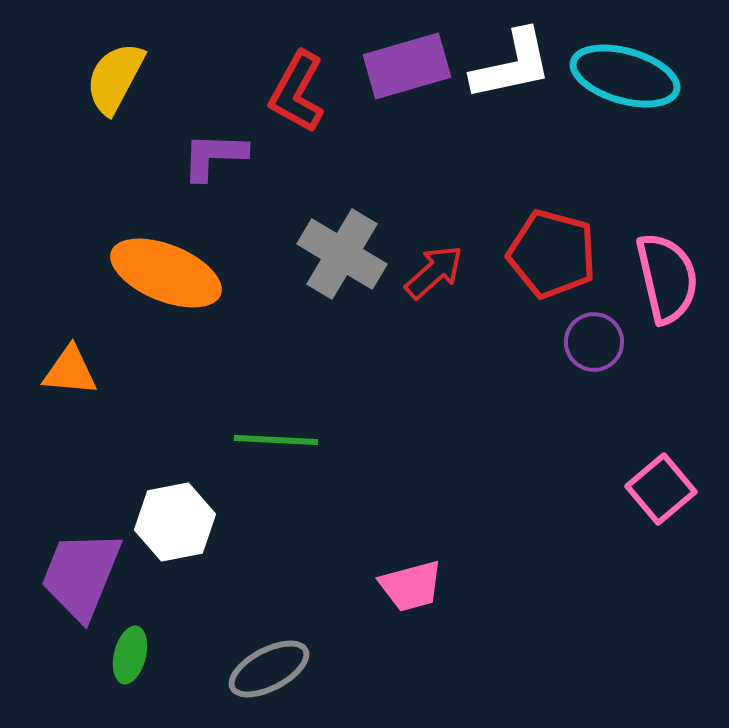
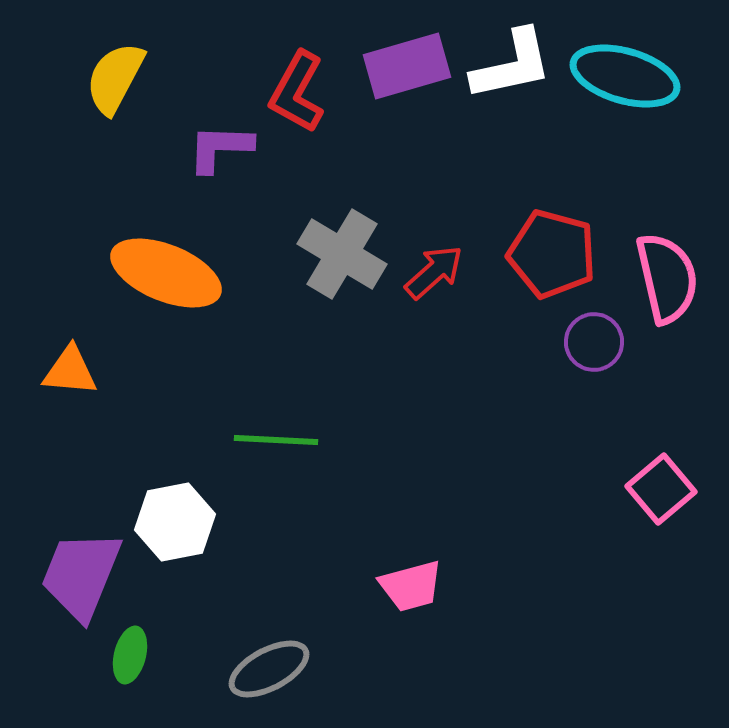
purple L-shape: moved 6 px right, 8 px up
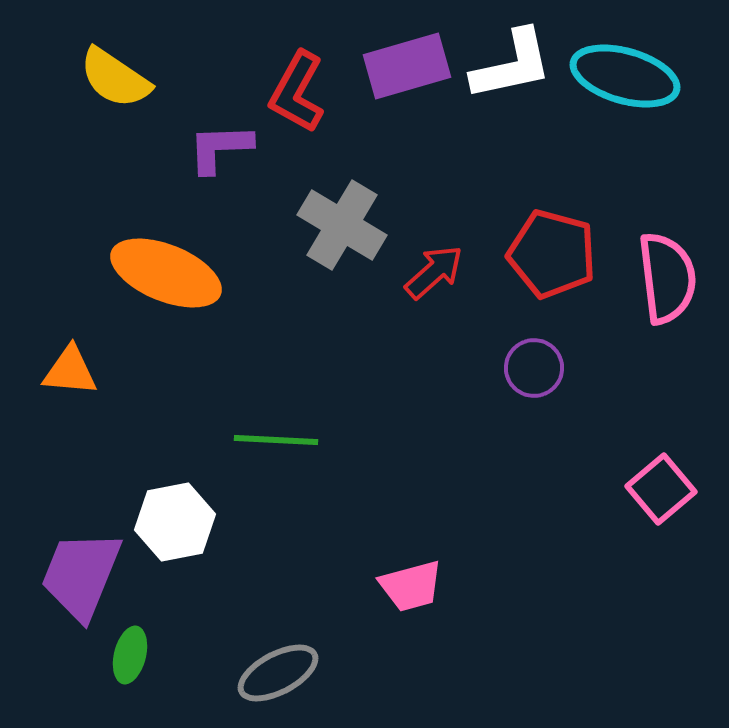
yellow semicircle: rotated 84 degrees counterclockwise
purple L-shape: rotated 4 degrees counterclockwise
gray cross: moved 29 px up
pink semicircle: rotated 6 degrees clockwise
purple circle: moved 60 px left, 26 px down
gray ellipse: moved 9 px right, 4 px down
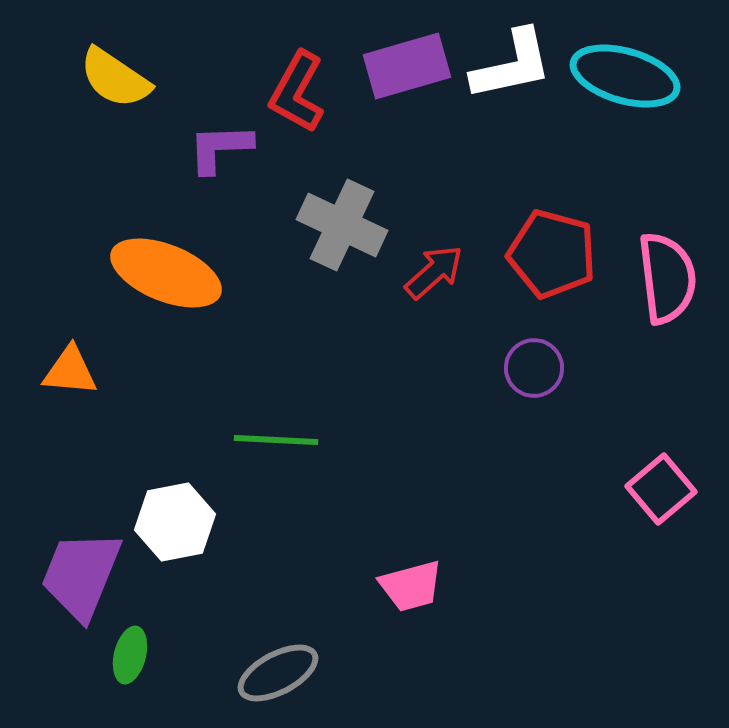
gray cross: rotated 6 degrees counterclockwise
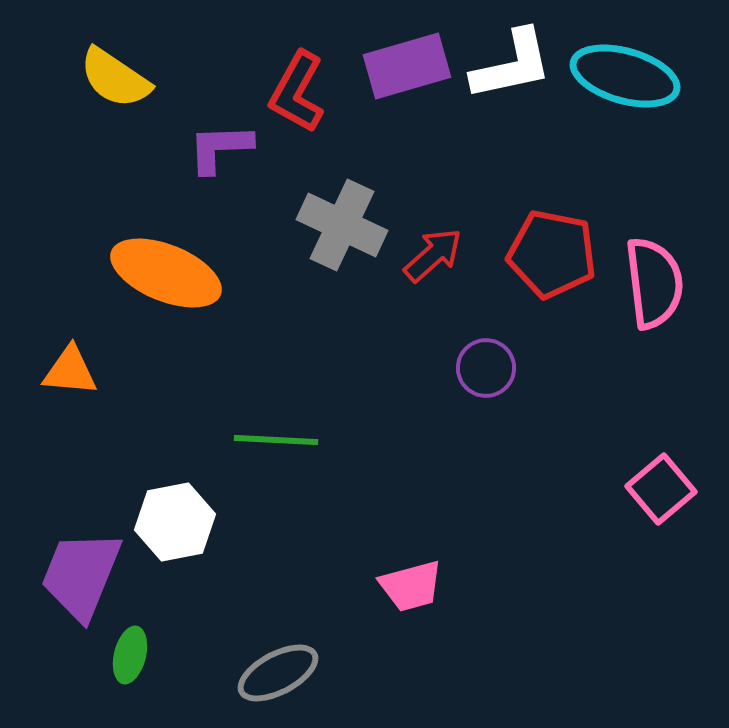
red pentagon: rotated 4 degrees counterclockwise
red arrow: moved 1 px left, 17 px up
pink semicircle: moved 13 px left, 5 px down
purple circle: moved 48 px left
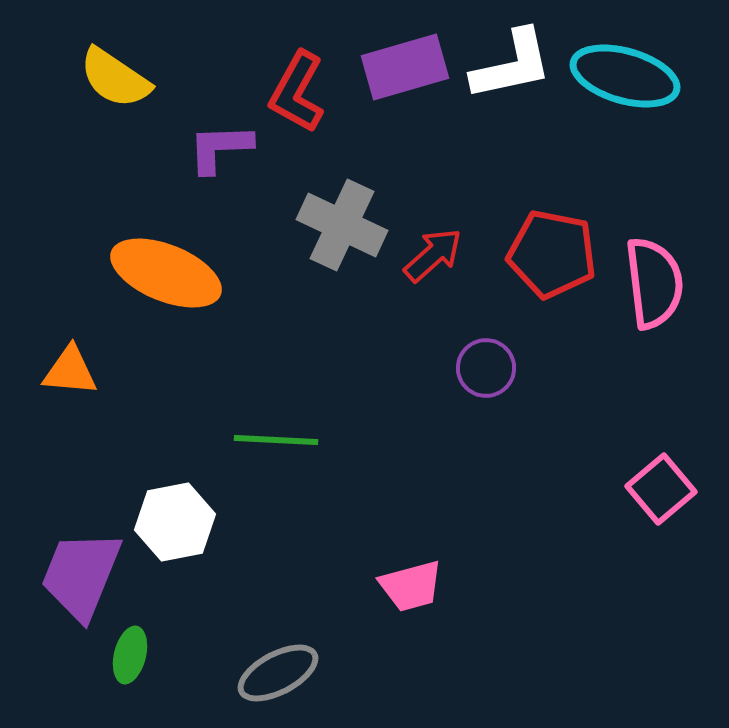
purple rectangle: moved 2 px left, 1 px down
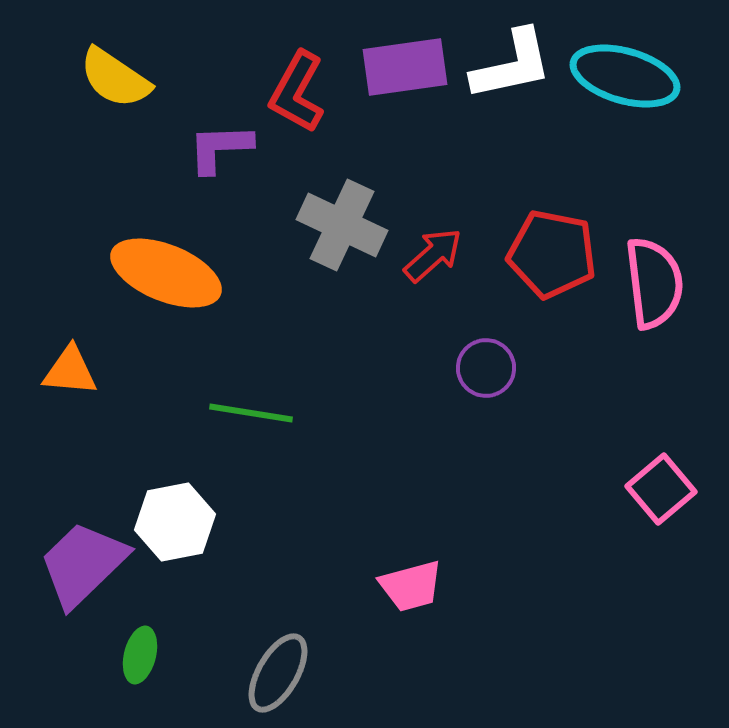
purple rectangle: rotated 8 degrees clockwise
green line: moved 25 px left, 27 px up; rotated 6 degrees clockwise
purple trapezoid: moved 2 px right, 11 px up; rotated 24 degrees clockwise
green ellipse: moved 10 px right
gray ellipse: rotated 32 degrees counterclockwise
